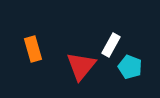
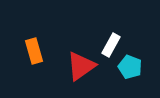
orange rectangle: moved 1 px right, 2 px down
red triangle: rotated 16 degrees clockwise
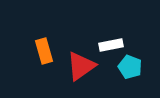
white rectangle: rotated 50 degrees clockwise
orange rectangle: moved 10 px right
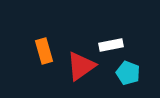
cyan pentagon: moved 2 px left, 6 px down
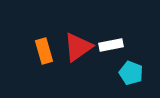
red triangle: moved 3 px left, 19 px up
cyan pentagon: moved 3 px right
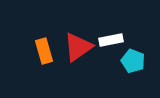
white rectangle: moved 5 px up
cyan pentagon: moved 2 px right, 12 px up
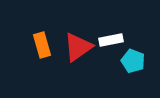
orange rectangle: moved 2 px left, 6 px up
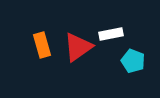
white rectangle: moved 6 px up
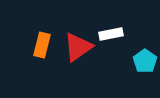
orange rectangle: rotated 30 degrees clockwise
cyan pentagon: moved 12 px right; rotated 15 degrees clockwise
